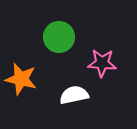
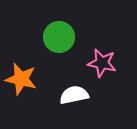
pink star: rotated 8 degrees clockwise
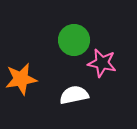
green circle: moved 15 px right, 3 px down
orange star: rotated 24 degrees counterclockwise
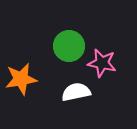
green circle: moved 5 px left, 6 px down
white semicircle: moved 2 px right, 3 px up
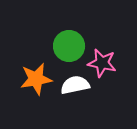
orange star: moved 15 px right
white semicircle: moved 1 px left, 7 px up
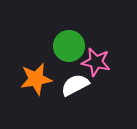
pink star: moved 6 px left, 1 px up
white semicircle: rotated 16 degrees counterclockwise
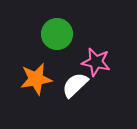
green circle: moved 12 px left, 12 px up
white semicircle: rotated 16 degrees counterclockwise
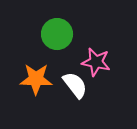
orange star: rotated 12 degrees clockwise
white semicircle: rotated 96 degrees clockwise
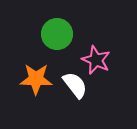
pink star: moved 2 px up; rotated 12 degrees clockwise
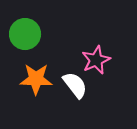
green circle: moved 32 px left
pink star: rotated 24 degrees clockwise
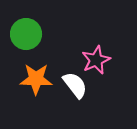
green circle: moved 1 px right
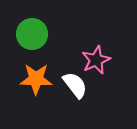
green circle: moved 6 px right
